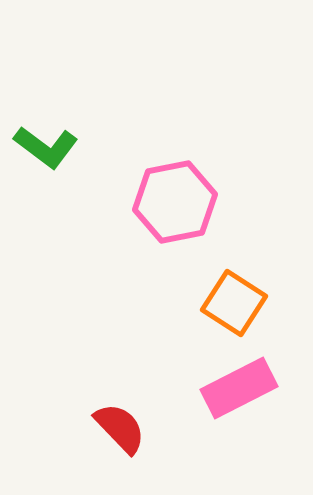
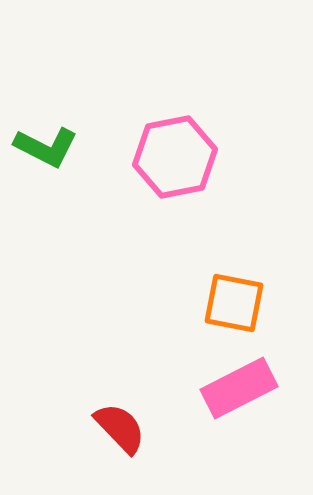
green L-shape: rotated 10 degrees counterclockwise
pink hexagon: moved 45 px up
orange square: rotated 22 degrees counterclockwise
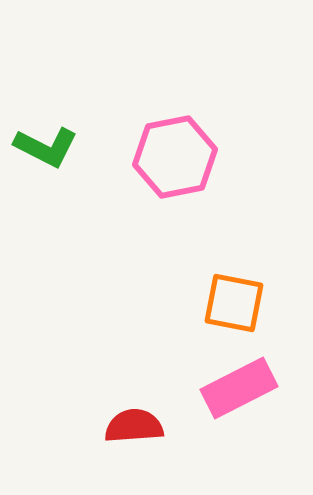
red semicircle: moved 14 px right, 2 px up; rotated 50 degrees counterclockwise
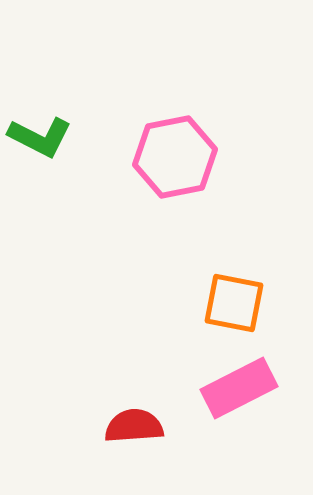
green L-shape: moved 6 px left, 10 px up
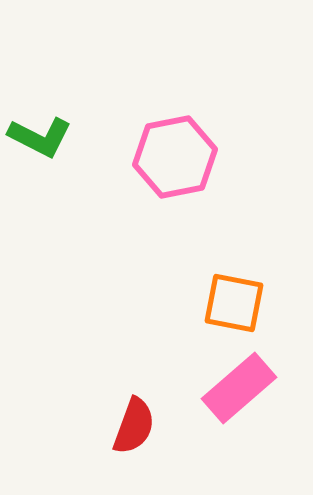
pink rectangle: rotated 14 degrees counterclockwise
red semicircle: rotated 114 degrees clockwise
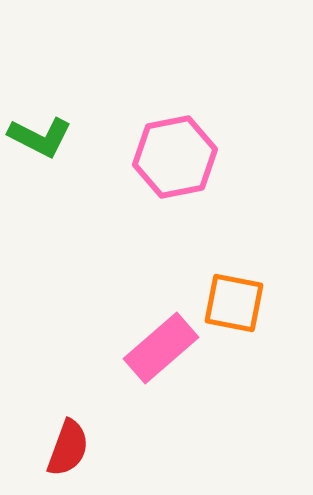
pink rectangle: moved 78 px left, 40 px up
red semicircle: moved 66 px left, 22 px down
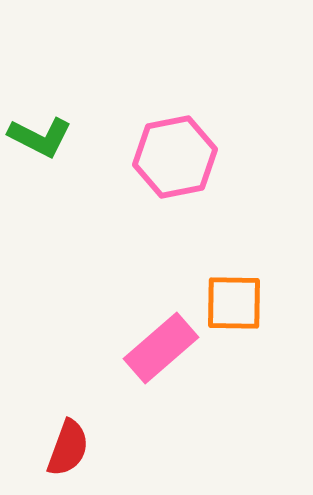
orange square: rotated 10 degrees counterclockwise
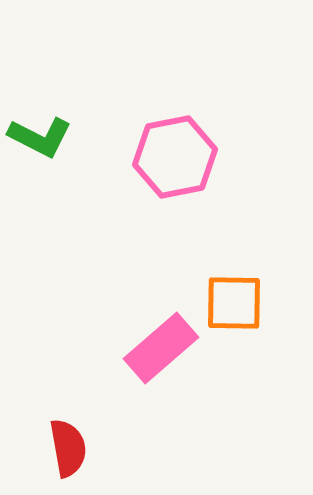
red semicircle: rotated 30 degrees counterclockwise
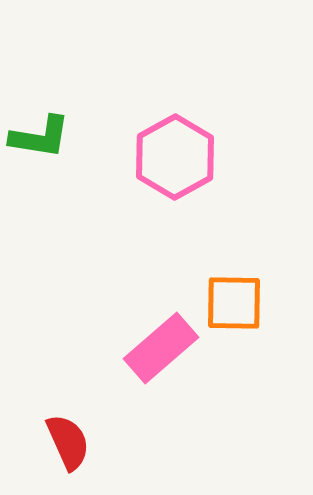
green L-shape: rotated 18 degrees counterclockwise
pink hexagon: rotated 18 degrees counterclockwise
red semicircle: moved 6 px up; rotated 14 degrees counterclockwise
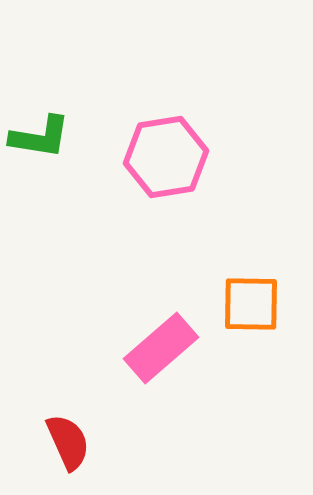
pink hexagon: moved 9 px left; rotated 20 degrees clockwise
orange square: moved 17 px right, 1 px down
